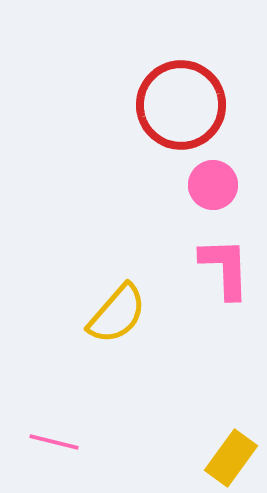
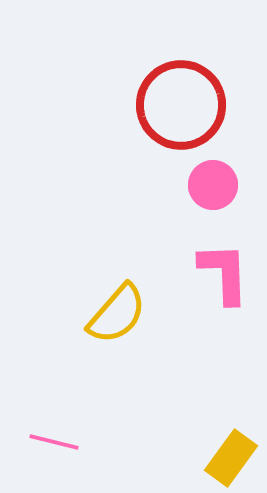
pink L-shape: moved 1 px left, 5 px down
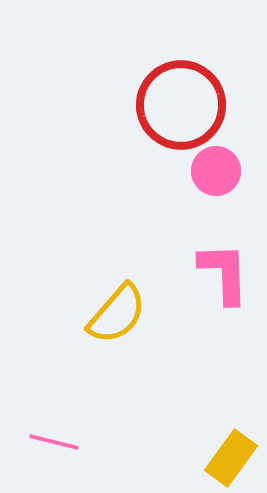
pink circle: moved 3 px right, 14 px up
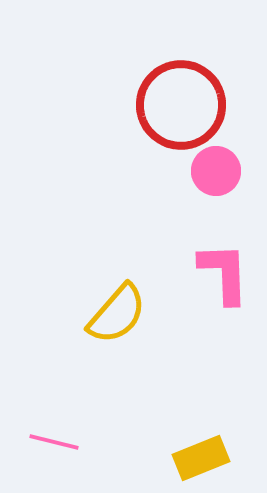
yellow rectangle: moved 30 px left; rotated 32 degrees clockwise
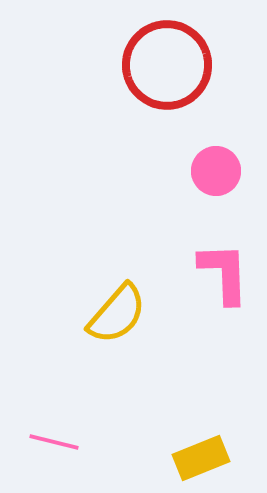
red circle: moved 14 px left, 40 px up
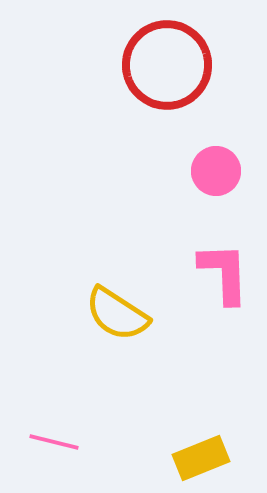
yellow semicircle: rotated 82 degrees clockwise
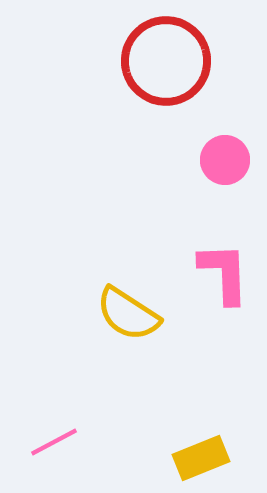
red circle: moved 1 px left, 4 px up
pink circle: moved 9 px right, 11 px up
yellow semicircle: moved 11 px right
pink line: rotated 42 degrees counterclockwise
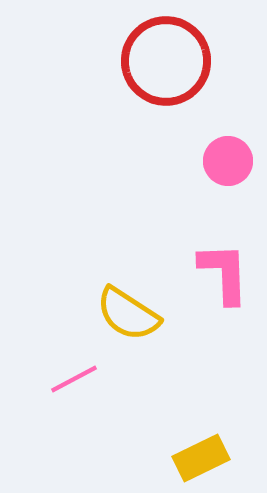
pink circle: moved 3 px right, 1 px down
pink line: moved 20 px right, 63 px up
yellow rectangle: rotated 4 degrees counterclockwise
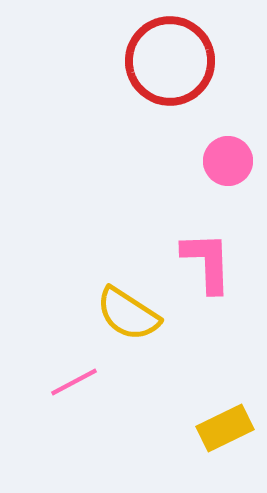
red circle: moved 4 px right
pink L-shape: moved 17 px left, 11 px up
pink line: moved 3 px down
yellow rectangle: moved 24 px right, 30 px up
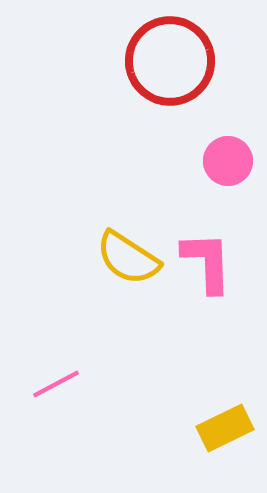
yellow semicircle: moved 56 px up
pink line: moved 18 px left, 2 px down
